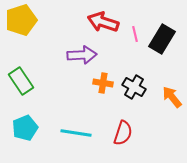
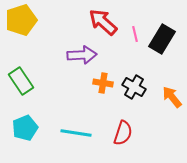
red arrow: rotated 24 degrees clockwise
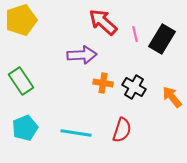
red semicircle: moved 1 px left, 3 px up
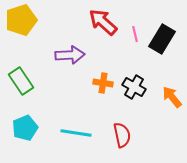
purple arrow: moved 12 px left
red semicircle: moved 5 px down; rotated 30 degrees counterclockwise
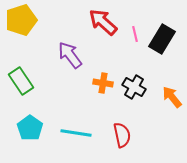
purple arrow: rotated 124 degrees counterclockwise
cyan pentagon: moved 5 px right; rotated 15 degrees counterclockwise
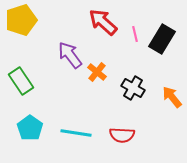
orange cross: moved 6 px left, 11 px up; rotated 30 degrees clockwise
black cross: moved 1 px left, 1 px down
red semicircle: rotated 105 degrees clockwise
